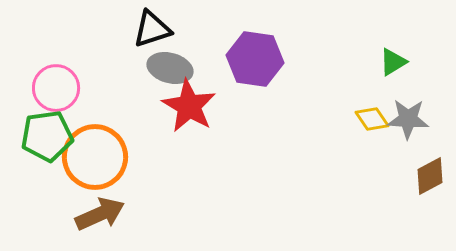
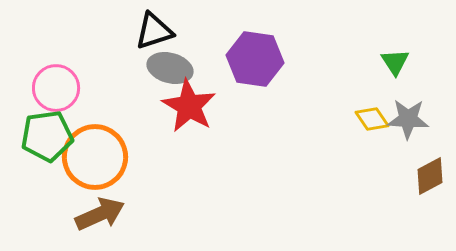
black triangle: moved 2 px right, 2 px down
green triangle: moved 2 px right; rotated 32 degrees counterclockwise
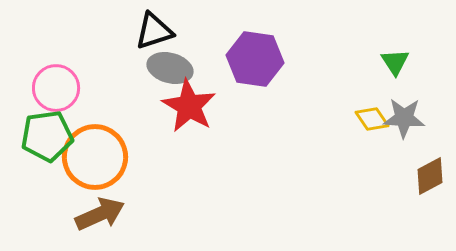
gray star: moved 4 px left, 1 px up
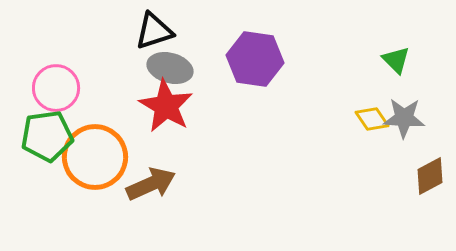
green triangle: moved 1 px right, 2 px up; rotated 12 degrees counterclockwise
red star: moved 23 px left
brown arrow: moved 51 px right, 30 px up
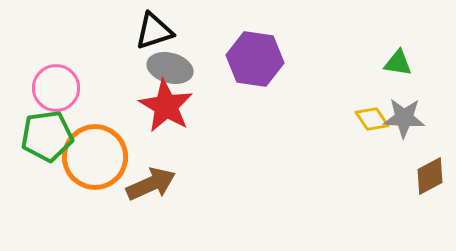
green triangle: moved 2 px right, 3 px down; rotated 36 degrees counterclockwise
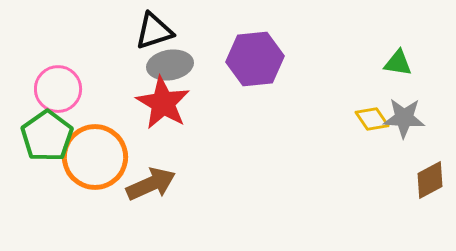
purple hexagon: rotated 14 degrees counterclockwise
gray ellipse: moved 3 px up; rotated 24 degrees counterclockwise
pink circle: moved 2 px right, 1 px down
red star: moved 3 px left, 3 px up
green pentagon: rotated 27 degrees counterclockwise
brown diamond: moved 4 px down
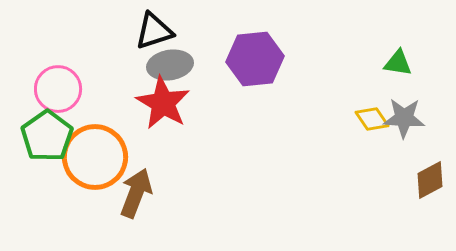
brown arrow: moved 15 px left, 9 px down; rotated 45 degrees counterclockwise
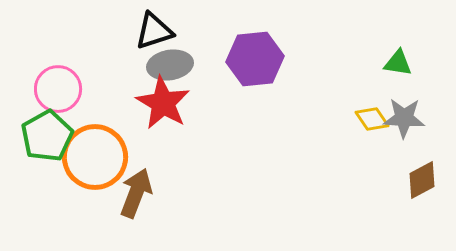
green pentagon: rotated 6 degrees clockwise
brown diamond: moved 8 px left
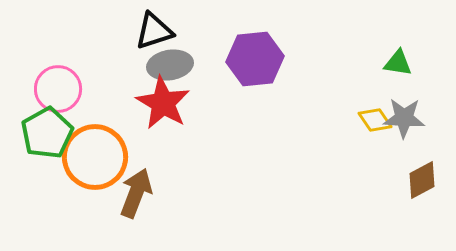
yellow diamond: moved 3 px right, 1 px down
green pentagon: moved 3 px up
